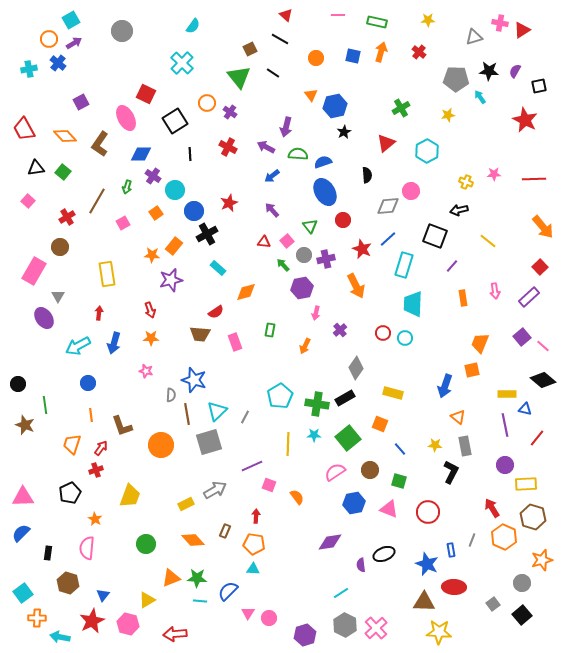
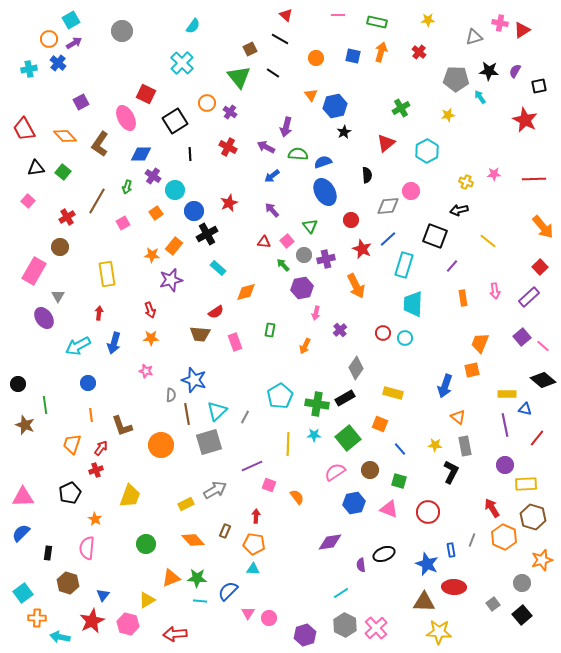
red circle at (343, 220): moved 8 px right
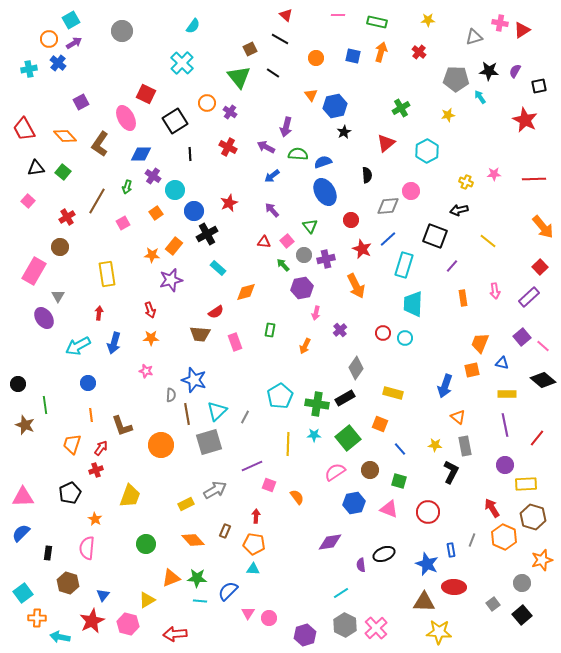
blue triangle at (525, 409): moved 23 px left, 46 px up
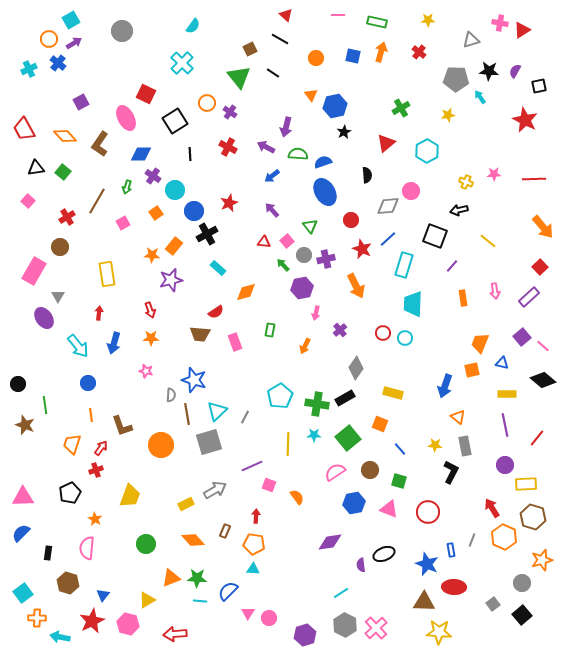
gray triangle at (474, 37): moved 3 px left, 3 px down
cyan cross at (29, 69): rotated 14 degrees counterclockwise
cyan arrow at (78, 346): rotated 100 degrees counterclockwise
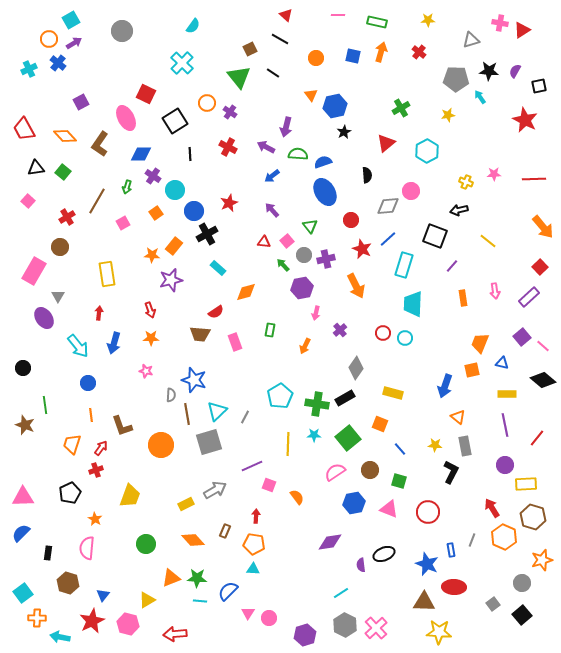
black circle at (18, 384): moved 5 px right, 16 px up
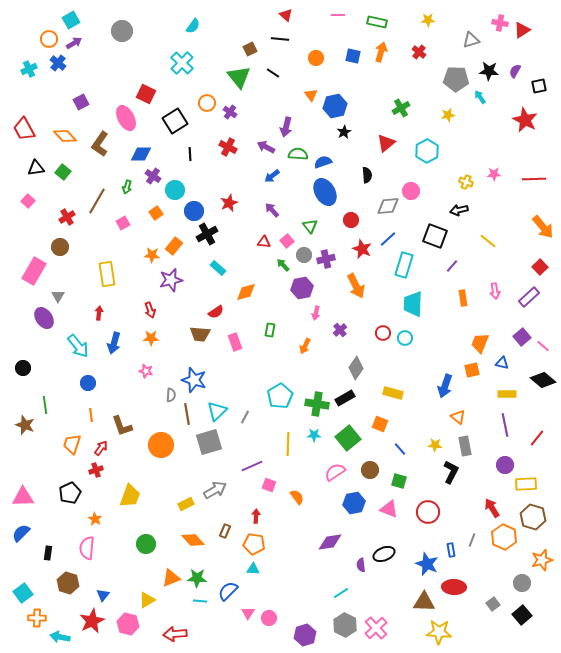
black line at (280, 39): rotated 24 degrees counterclockwise
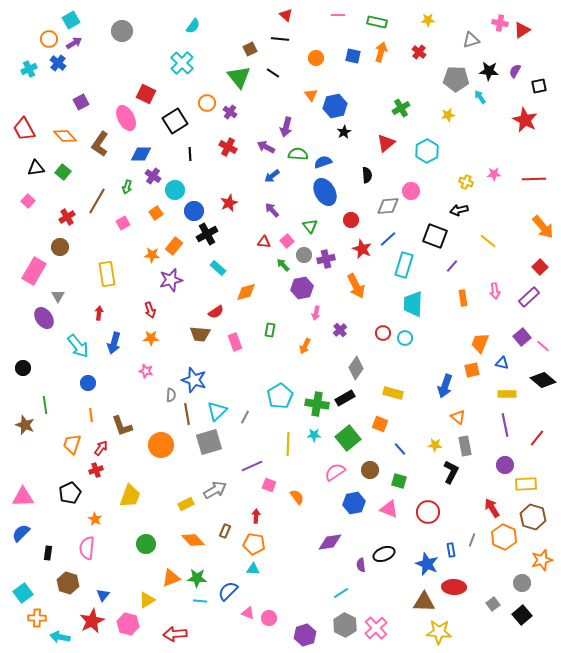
pink triangle at (248, 613): rotated 40 degrees counterclockwise
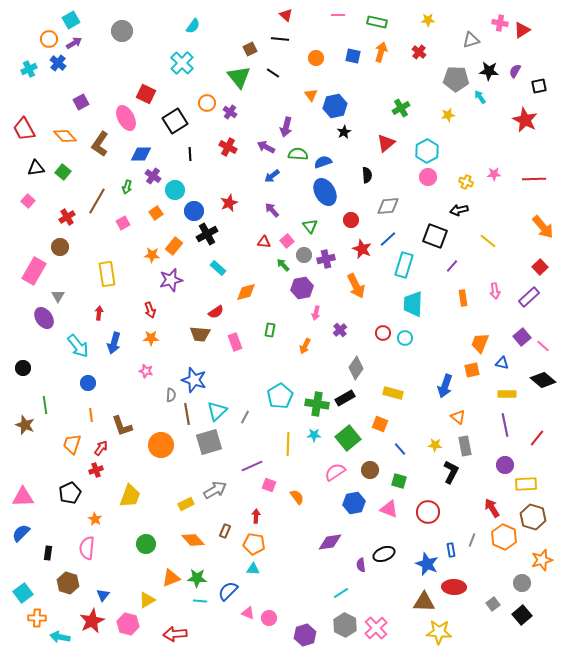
pink circle at (411, 191): moved 17 px right, 14 px up
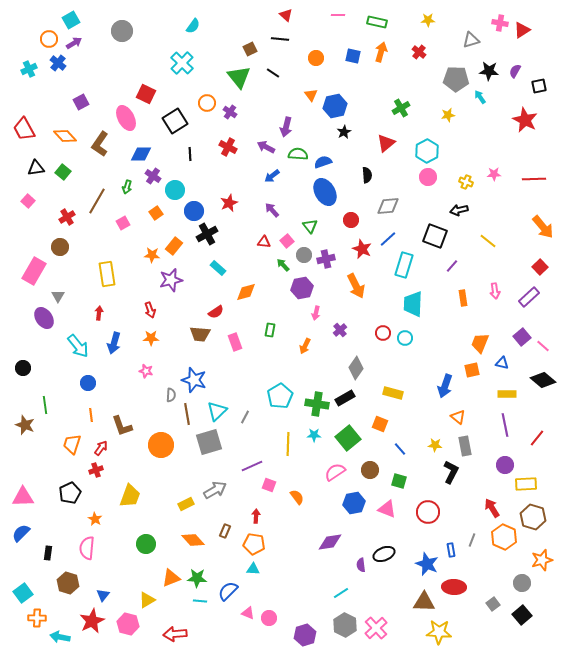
pink triangle at (389, 509): moved 2 px left
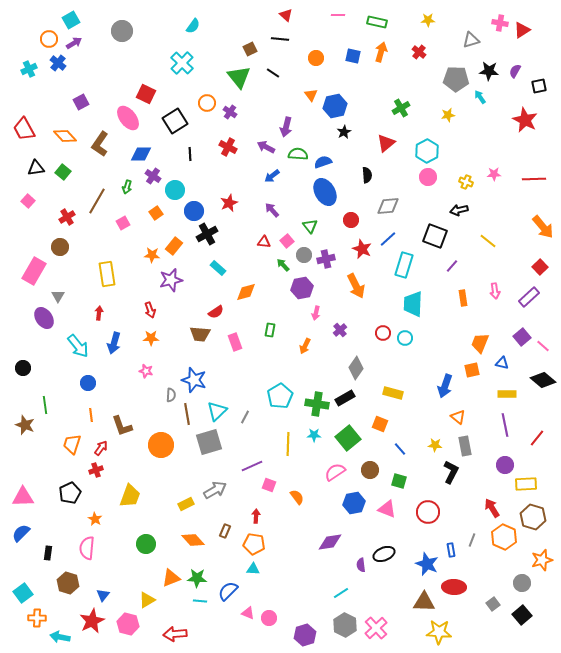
pink ellipse at (126, 118): moved 2 px right; rotated 10 degrees counterclockwise
